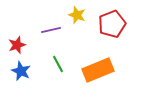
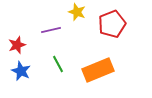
yellow star: moved 3 px up
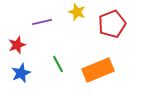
purple line: moved 9 px left, 8 px up
blue star: moved 2 px down; rotated 24 degrees clockwise
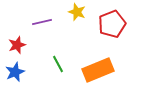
blue star: moved 6 px left, 1 px up
